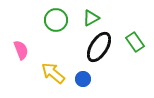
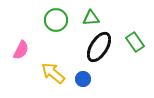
green triangle: rotated 24 degrees clockwise
pink semicircle: rotated 48 degrees clockwise
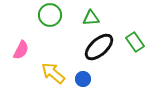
green circle: moved 6 px left, 5 px up
black ellipse: rotated 16 degrees clockwise
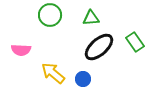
pink semicircle: rotated 66 degrees clockwise
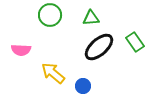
blue circle: moved 7 px down
